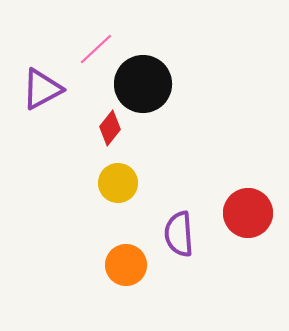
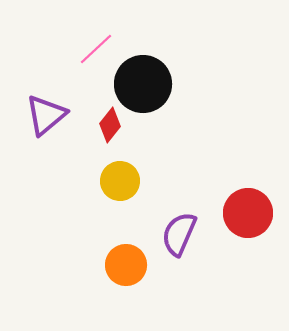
purple triangle: moved 4 px right, 26 px down; rotated 12 degrees counterclockwise
red diamond: moved 3 px up
yellow circle: moved 2 px right, 2 px up
purple semicircle: rotated 27 degrees clockwise
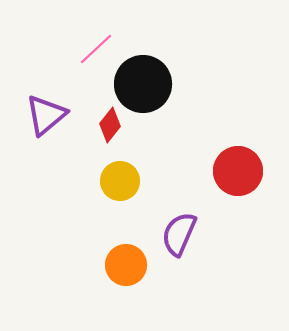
red circle: moved 10 px left, 42 px up
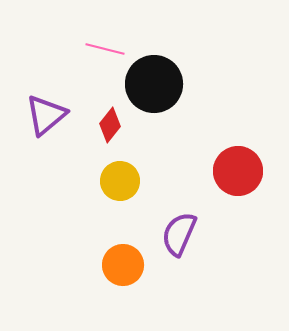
pink line: moved 9 px right; rotated 57 degrees clockwise
black circle: moved 11 px right
orange circle: moved 3 px left
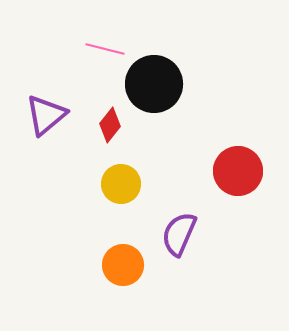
yellow circle: moved 1 px right, 3 px down
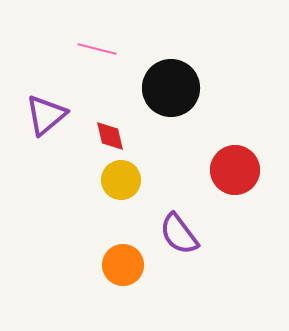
pink line: moved 8 px left
black circle: moved 17 px right, 4 px down
red diamond: moved 11 px down; rotated 52 degrees counterclockwise
red circle: moved 3 px left, 1 px up
yellow circle: moved 4 px up
purple semicircle: rotated 60 degrees counterclockwise
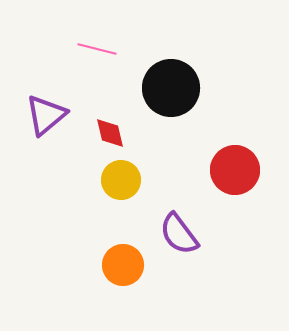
red diamond: moved 3 px up
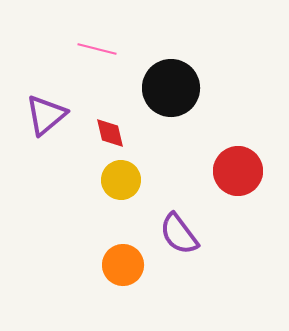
red circle: moved 3 px right, 1 px down
